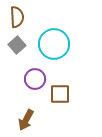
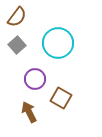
brown semicircle: rotated 40 degrees clockwise
cyan circle: moved 4 px right, 1 px up
brown square: moved 1 px right, 4 px down; rotated 30 degrees clockwise
brown arrow: moved 3 px right, 8 px up; rotated 125 degrees clockwise
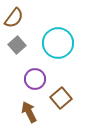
brown semicircle: moved 3 px left, 1 px down
brown square: rotated 20 degrees clockwise
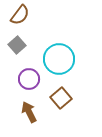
brown semicircle: moved 6 px right, 3 px up
cyan circle: moved 1 px right, 16 px down
purple circle: moved 6 px left
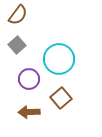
brown semicircle: moved 2 px left
brown arrow: rotated 65 degrees counterclockwise
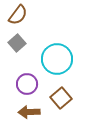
gray square: moved 2 px up
cyan circle: moved 2 px left
purple circle: moved 2 px left, 5 px down
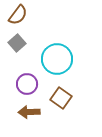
brown square: rotated 15 degrees counterclockwise
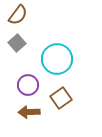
purple circle: moved 1 px right, 1 px down
brown square: rotated 20 degrees clockwise
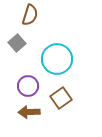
brown semicircle: moved 12 px right; rotated 20 degrees counterclockwise
purple circle: moved 1 px down
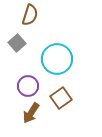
brown arrow: moved 2 px right, 1 px down; rotated 55 degrees counterclockwise
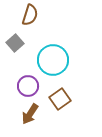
gray square: moved 2 px left
cyan circle: moved 4 px left, 1 px down
brown square: moved 1 px left, 1 px down
brown arrow: moved 1 px left, 1 px down
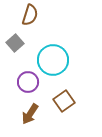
purple circle: moved 4 px up
brown square: moved 4 px right, 2 px down
